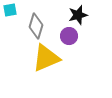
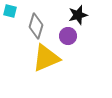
cyan square: moved 1 px down; rotated 24 degrees clockwise
purple circle: moved 1 px left
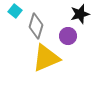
cyan square: moved 5 px right; rotated 24 degrees clockwise
black star: moved 2 px right, 1 px up
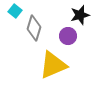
black star: moved 1 px down
gray diamond: moved 2 px left, 2 px down
yellow triangle: moved 7 px right, 7 px down
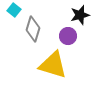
cyan square: moved 1 px left, 1 px up
gray diamond: moved 1 px left, 1 px down
yellow triangle: rotated 40 degrees clockwise
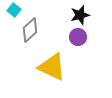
gray diamond: moved 3 px left, 1 px down; rotated 30 degrees clockwise
purple circle: moved 10 px right, 1 px down
yellow triangle: moved 1 px left, 2 px down; rotated 8 degrees clockwise
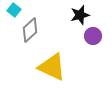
purple circle: moved 15 px right, 1 px up
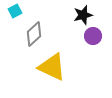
cyan square: moved 1 px right, 1 px down; rotated 24 degrees clockwise
black star: moved 3 px right
gray diamond: moved 4 px right, 4 px down
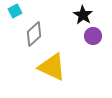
black star: rotated 24 degrees counterclockwise
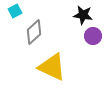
black star: rotated 24 degrees counterclockwise
gray diamond: moved 2 px up
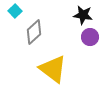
cyan square: rotated 16 degrees counterclockwise
purple circle: moved 3 px left, 1 px down
yellow triangle: moved 1 px right, 2 px down; rotated 12 degrees clockwise
